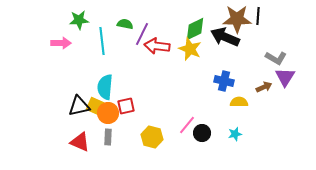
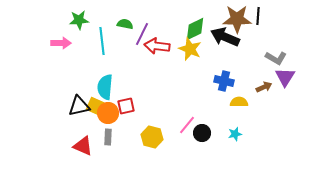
red triangle: moved 3 px right, 4 px down
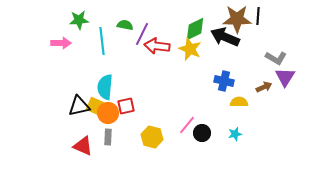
green semicircle: moved 1 px down
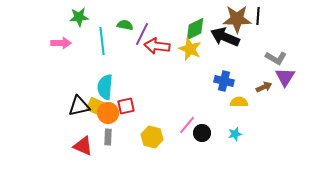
green star: moved 3 px up
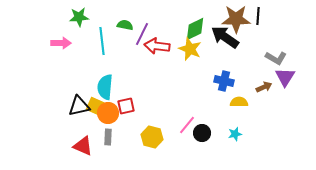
brown star: moved 1 px left
black arrow: rotated 12 degrees clockwise
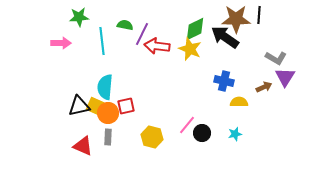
black line: moved 1 px right, 1 px up
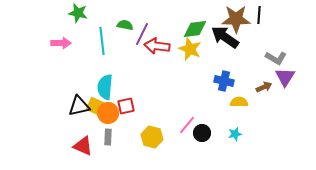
green star: moved 1 px left, 4 px up; rotated 18 degrees clockwise
green diamond: rotated 20 degrees clockwise
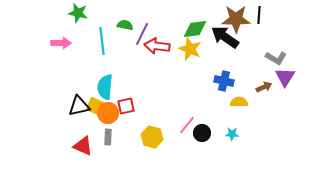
cyan star: moved 3 px left; rotated 16 degrees clockwise
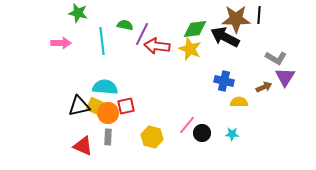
black arrow: rotated 8 degrees counterclockwise
cyan semicircle: rotated 90 degrees clockwise
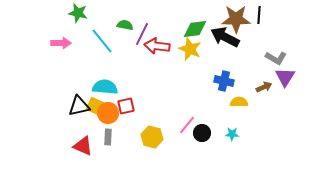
cyan line: rotated 32 degrees counterclockwise
